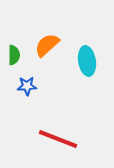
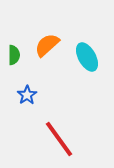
cyan ellipse: moved 4 px up; rotated 20 degrees counterclockwise
blue star: moved 9 px down; rotated 30 degrees counterclockwise
red line: moved 1 px right; rotated 33 degrees clockwise
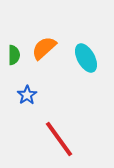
orange semicircle: moved 3 px left, 3 px down
cyan ellipse: moved 1 px left, 1 px down
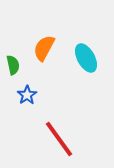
orange semicircle: rotated 20 degrees counterclockwise
green semicircle: moved 1 px left, 10 px down; rotated 12 degrees counterclockwise
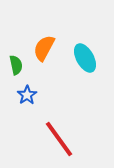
cyan ellipse: moved 1 px left
green semicircle: moved 3 px right
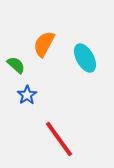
orange semicircle: moved 4 px up
green semicircle: rotated 36 degrees counterclockwise
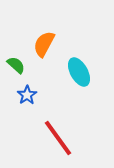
cyan ellipse: moved 6 px left, 14 px down
red line: moved 1 px left, 1 px up
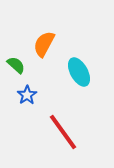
red line: moved 5 px right, 6 px up
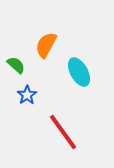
orange semicircle: moved 2 px right, 1 px down
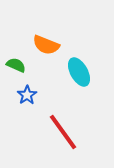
orange semicircle: rotated 96 degrees counterclockwise
green semicircle: rotated 18 degrees counterclockwise
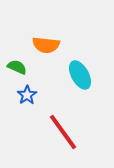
orange semicircle: rotated 16 degrees counterclockwise
green semicircle: moved 1 px right, 2 px down
cyan ellipse: moved 1 px right, 3 px down
